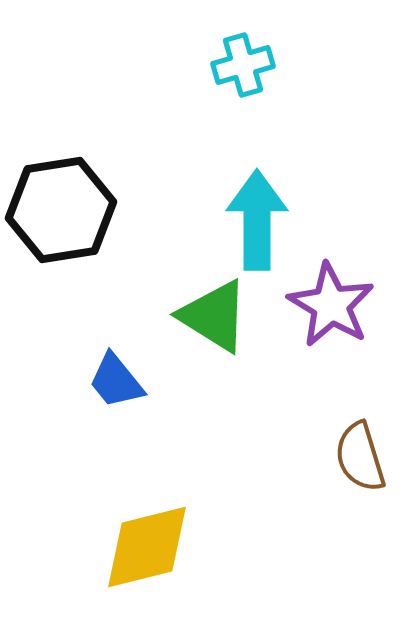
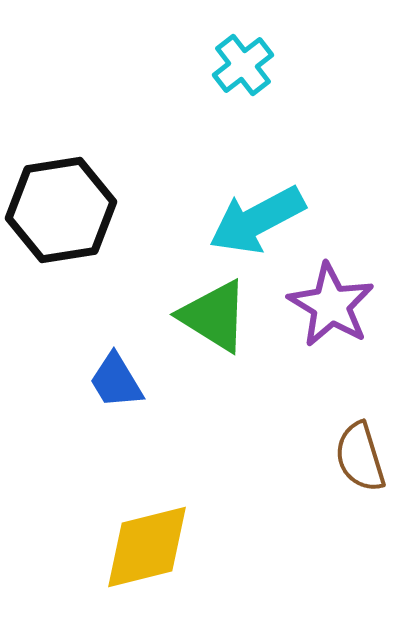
cyan cross: rotated 22 degrees counterclockwise
cyan arrow: rotated 118 degrees counterclockwise
blue trapezoid: rotated 8 degrees clockwise
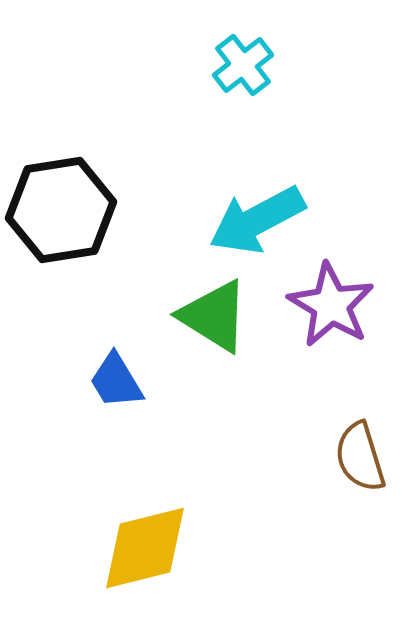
yellow diamond: moved 2 px left, 1 px down
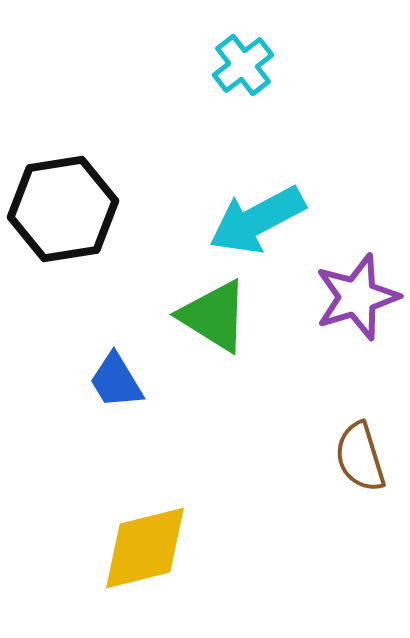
black hexagon: moved 2 px right, 1 px up
purple star: moved 26 px right, 8 px up; rotated 24 degrees clockwise
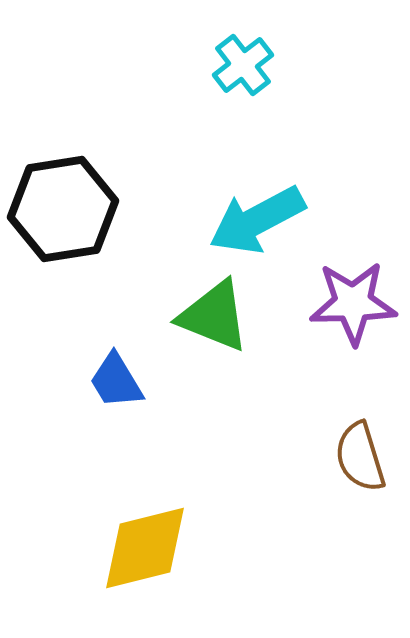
purple star: moved 4 px left, 6 px down; rotated 16 degrees clockwise
green triangle: rotated 10 degrees counterclockwise
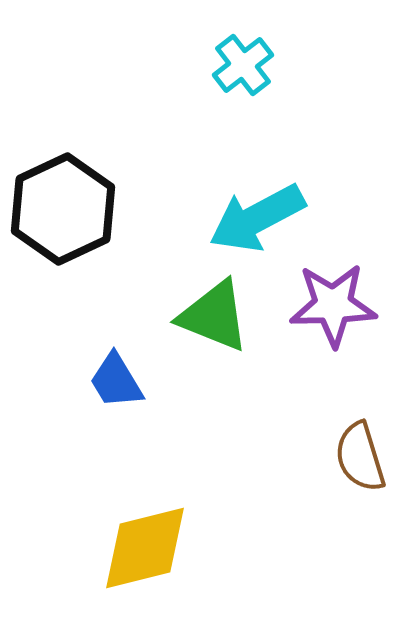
black hexagon: rotated 16 degrees counterclockwise
cyan arrow: moved 2 px up
purple star: moved 20 px left, 2 px down
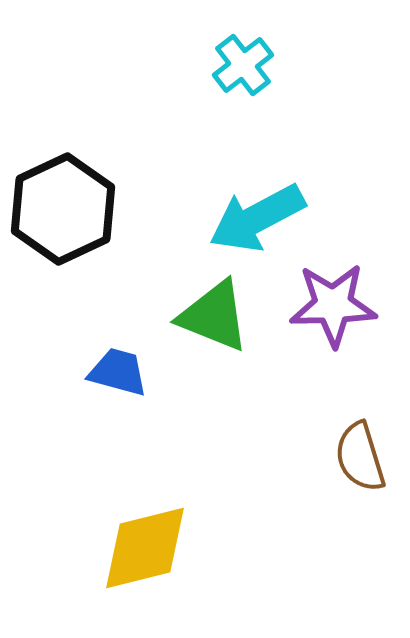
blue trapezoid: moved 2 px right, 9 px up; rotated 136 degrees clockwise
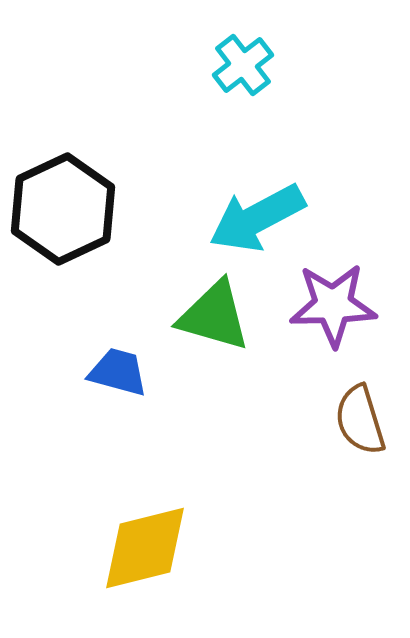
green triangle: rotated 6 degrees counterclockwise
brown semicircle: moved 37 px up
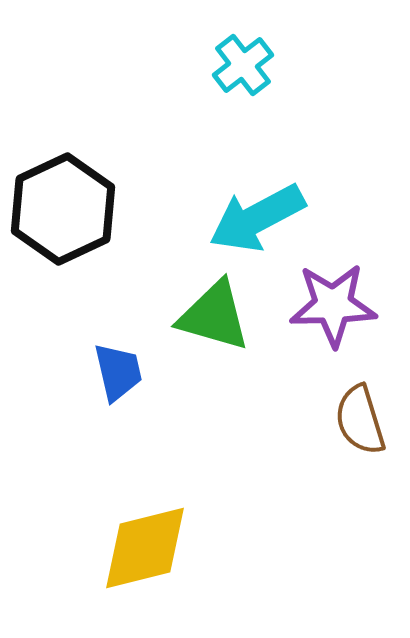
blue trapezoid: rotated 62 degrees clockwise
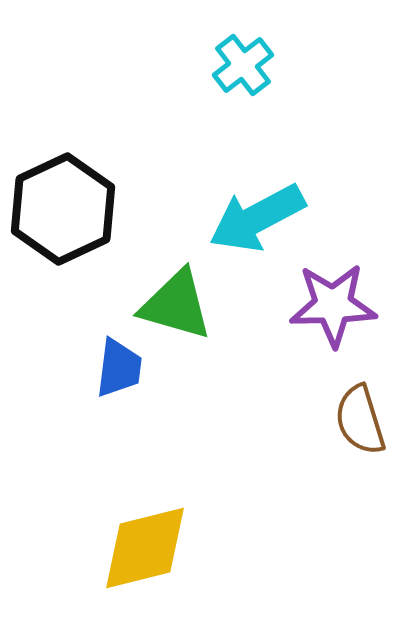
green triangle: moved 38 px left, 11 px up
blue trapezoid: moved 1 px right, 4 px up; rotated 20 degrees clockwise
